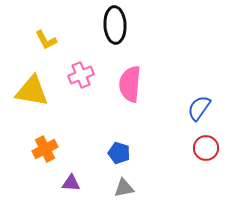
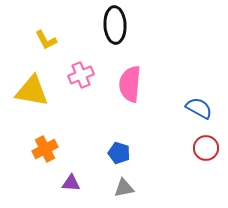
blue semicircle: rotated 84 degrees clockwise
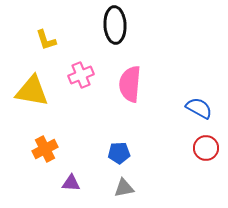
yellow L-shape: rotated 10 degrees clockwise
blue pentagon: rotated 20 degrees counterclockwise
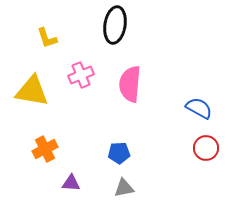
black ellipse: rotated 12 degrees clockwise
yellow L-shape: moved 1 px right, 2 px up
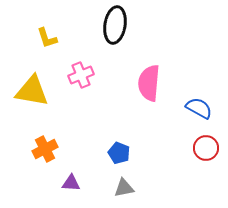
pink semicircle: moved 19 px right, 1 px up
blue pentagon: rotated 25 degrees clockwise
